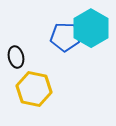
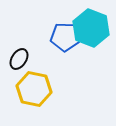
cyan hexagon: rotated 9 degrees counterclockwise
black ellipse: moved 3 px right, 2 px down; rotated 45 degrees clockwise
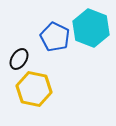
blue pentagon: moved 10 px left; rotated 24 degrees clockwise
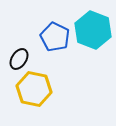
cyan hexagon: moved 2 px right, 2 px down
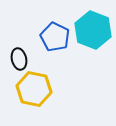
black ellipse: rotated 45 degrees counterclockwise
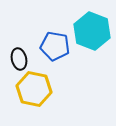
cyan hexagon: moved 1 px left, 1 px down
blue pentagon: moved 9 px down; rotated 16 degrees counterclockwise
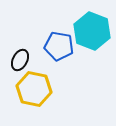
blue pentagon: moved 4 px right
black ellipse: moved 1 px right, 1 px down; rotated 40 degrees clockwise
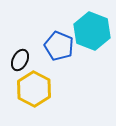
blue pentagon: rotated 12 degrees clockwise
yellow hexagon: rotated 16 degrees clockwise
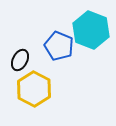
cyan hexagon: moved 1 px left, 1 px up
